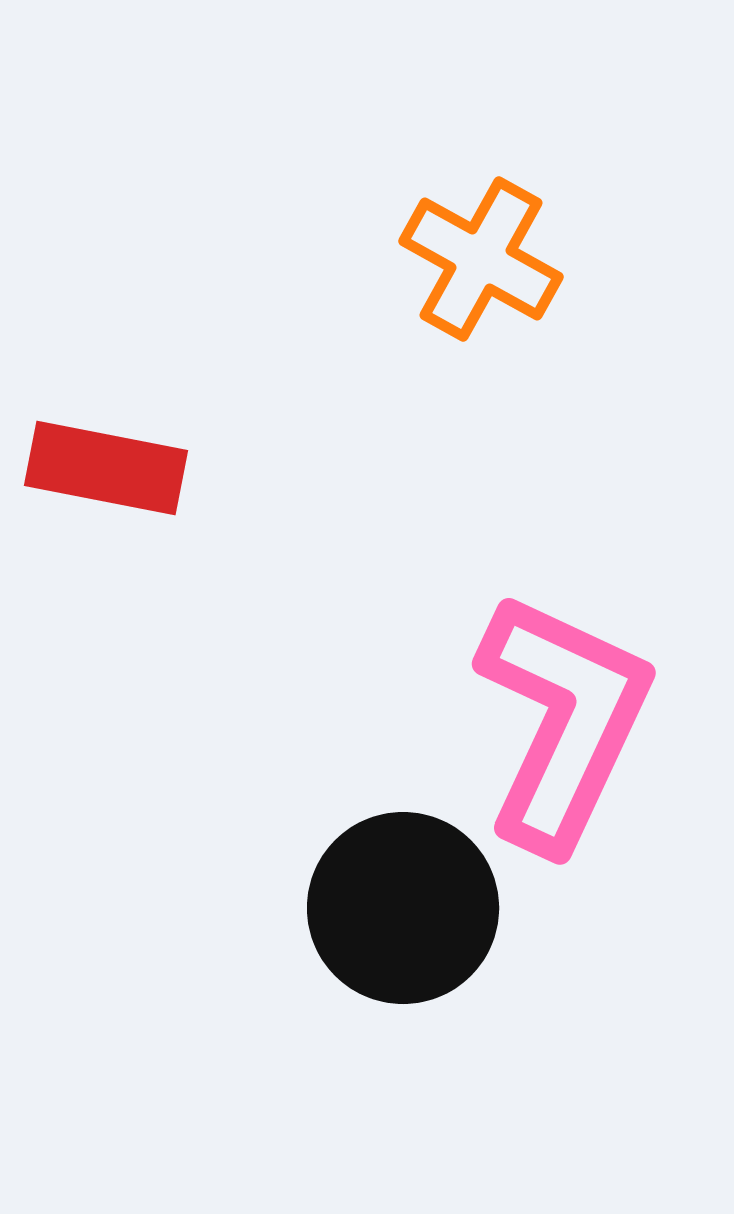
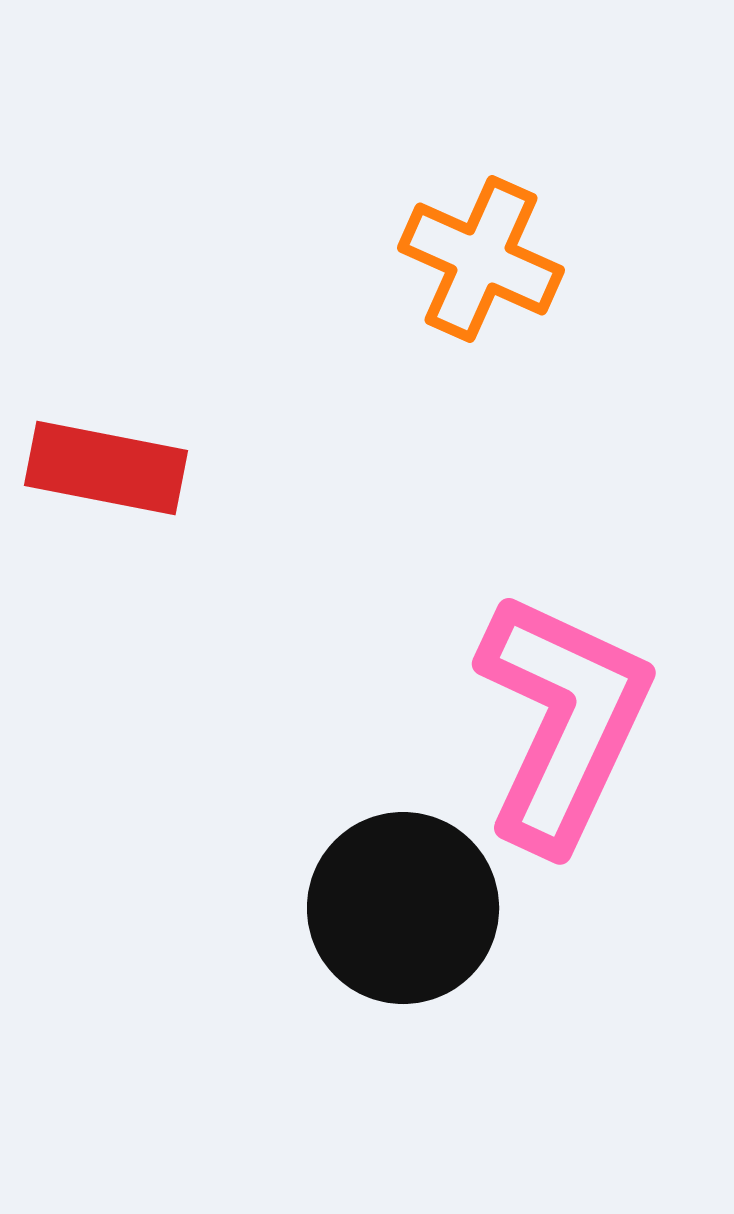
orange cross: rotated 5 degrees counterclockwise
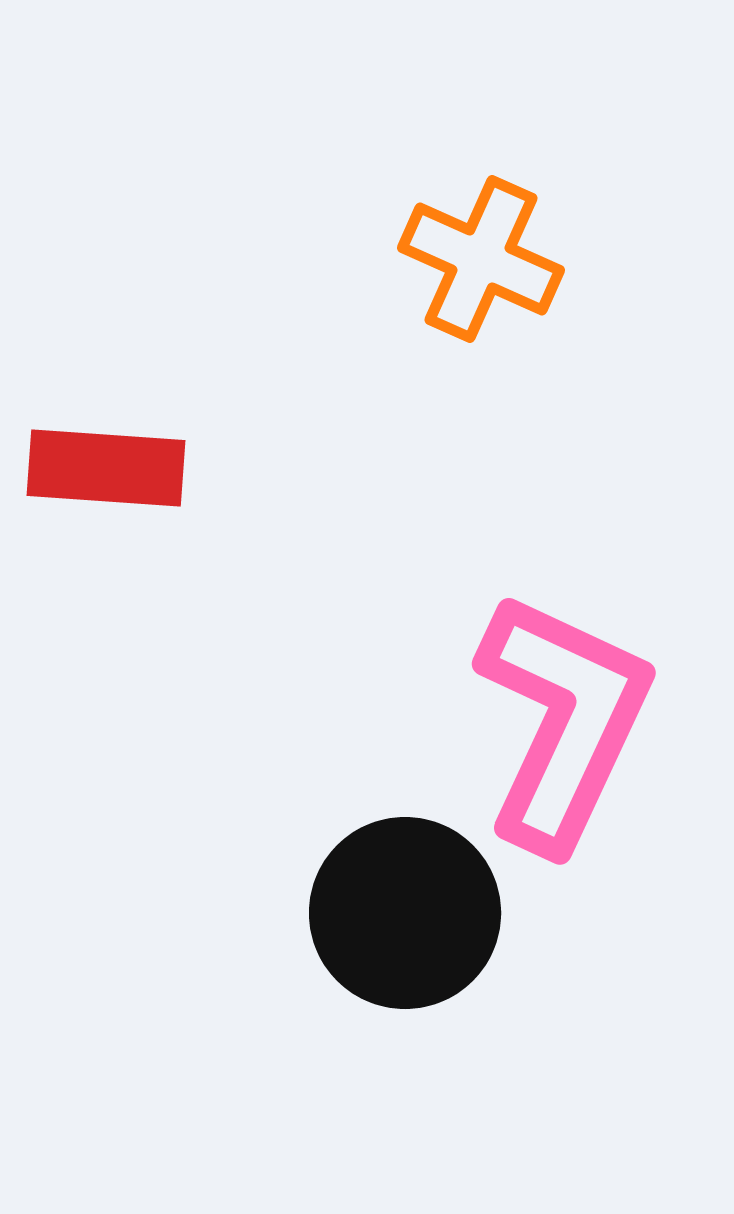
red rectangle: rotated 7 degrees counterclockwise
black circle: moved 2 px right, 5 px down
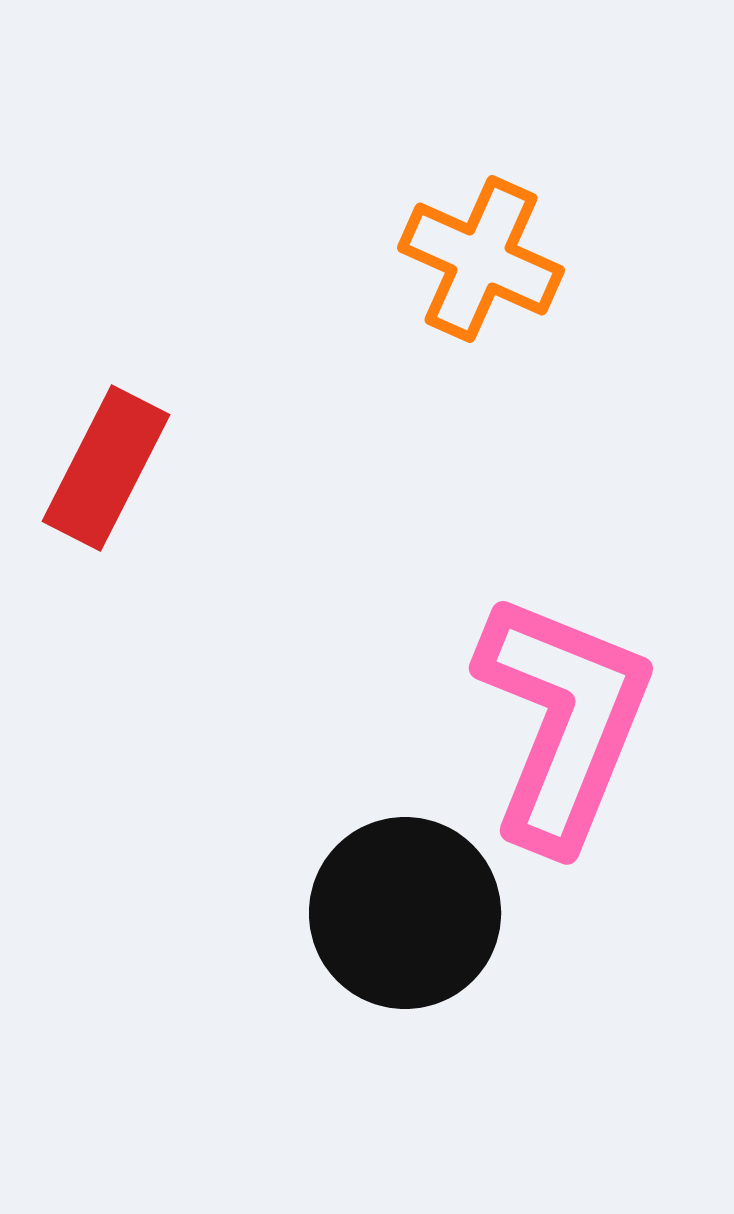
red rectangle: rotated 67 degrees counterclockwise
pink L-shape: rotated 3 degrees counterclockwise
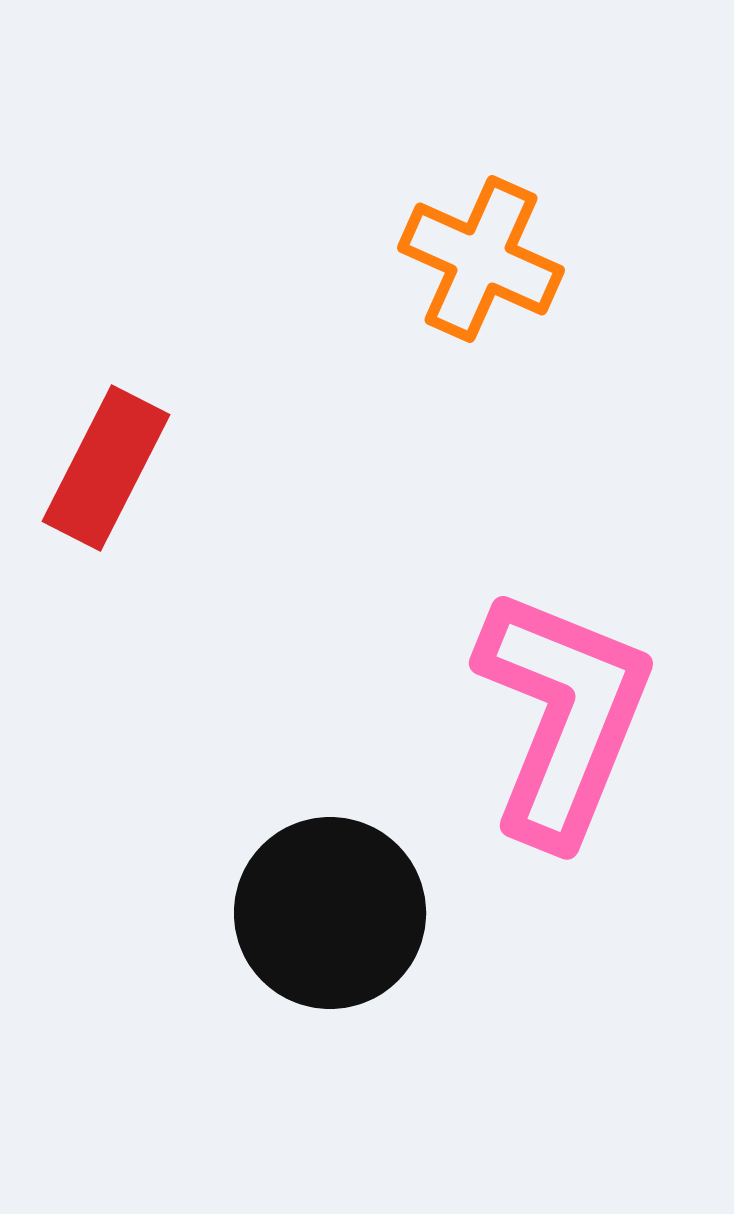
pink L-shape: moved 5 px up
black circle: moved 75 px left
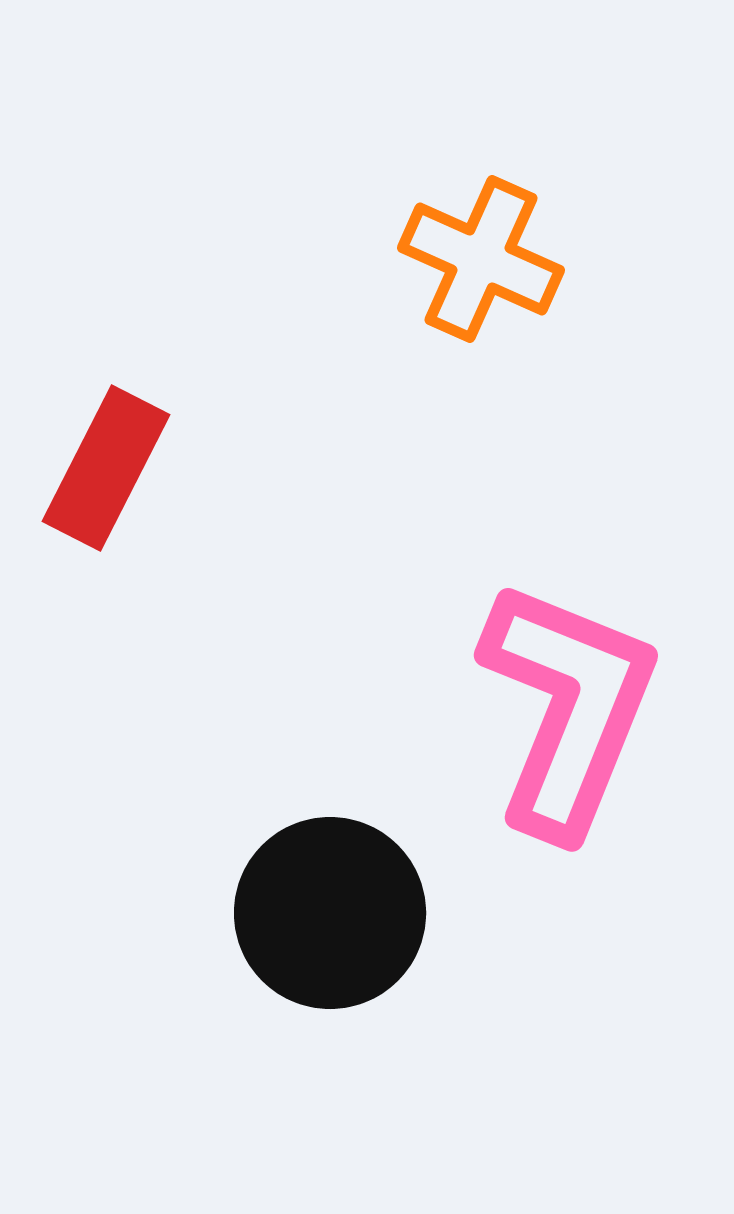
pink L-shape: moved 5 px right, 8 px up
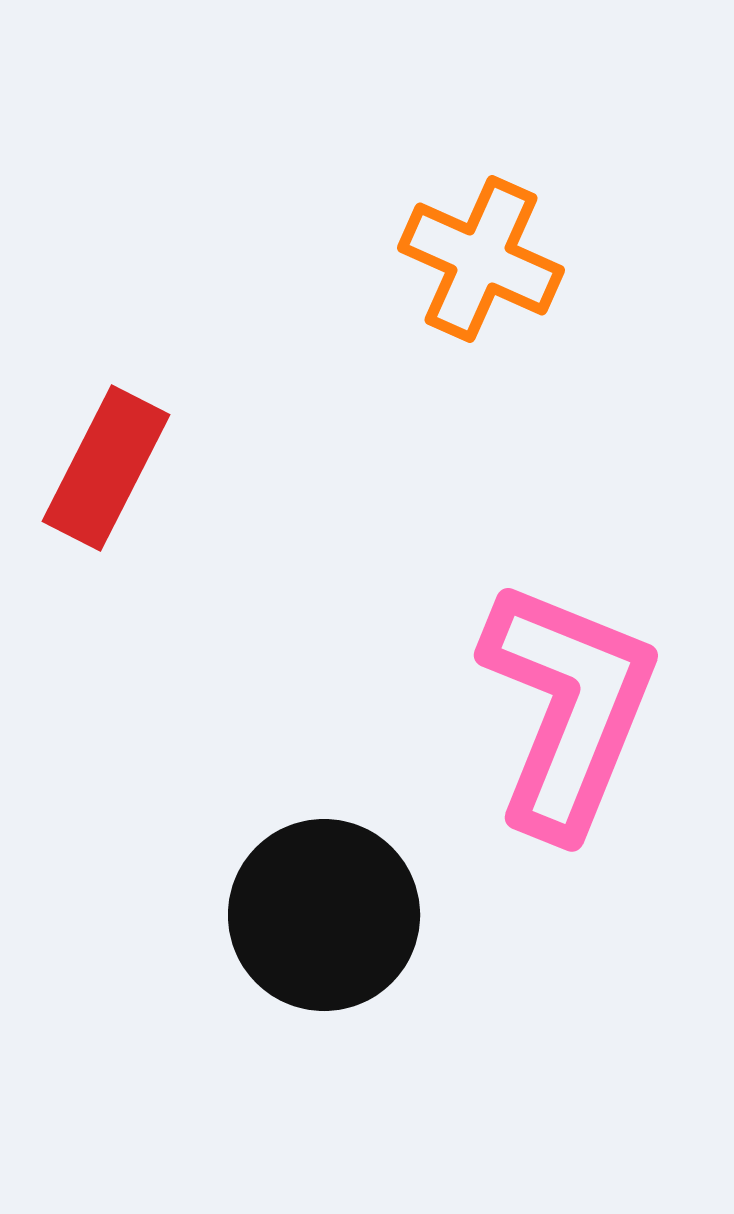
black circle: moved 6 px left, 2 px down
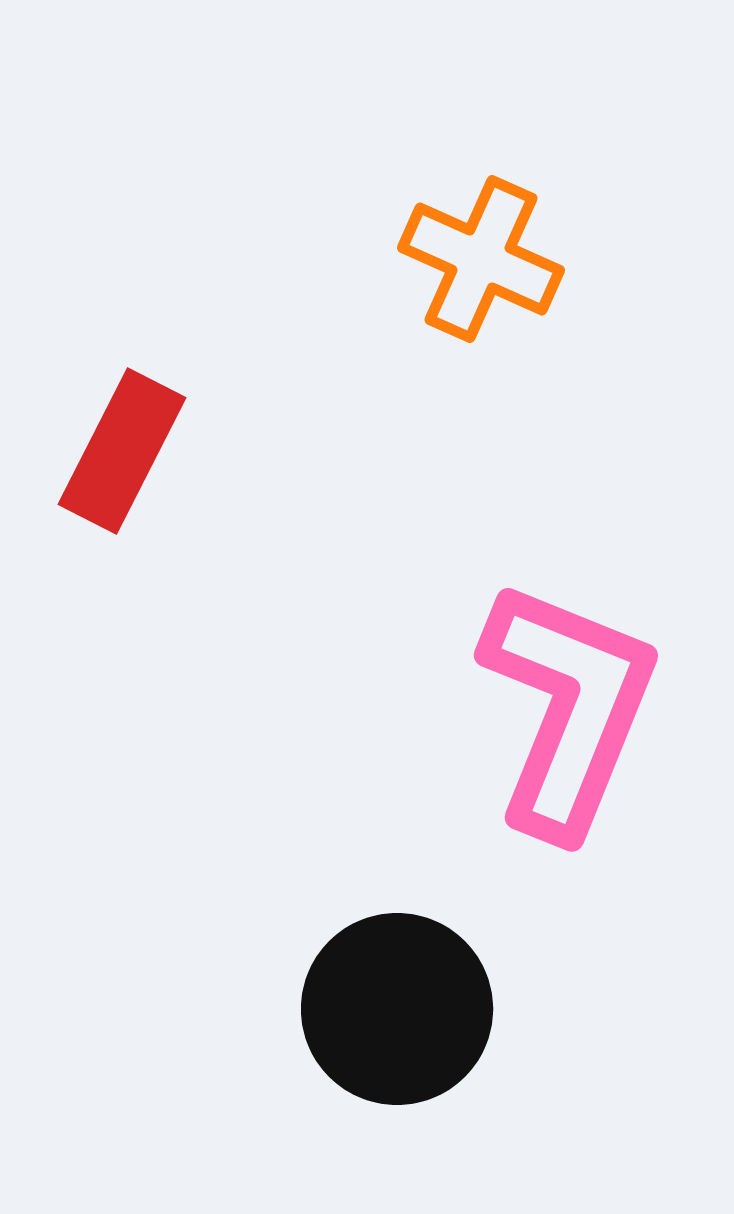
red rectangle: moved 16 px right, 17 px up
black circle: moved 73 px right, 94 px down
